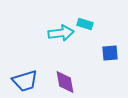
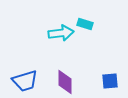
blue square: moved 28 px down
purple diamond: rotated 10 degrees clockwise
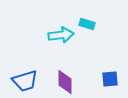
cyan rectangle: moved 2 px right
cyan arrow: moved 2 px down
blue square: moved 2 px up
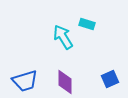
cyan arrow: moved 2 px right, 2 px down; rotated 115 degrees counterclockwise
blue square: rotated 18 degrees counterclockwise
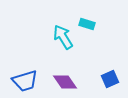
purple diamond: rotated 35 degrees counterclockwise
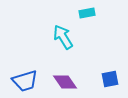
cyan rectangle: moved 11 px up; rotated 28 degrees counterclockwise
blue square: rotated 12 degrees clockwise
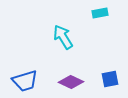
cyan rectangle: moved 13 px right
purple diamond: moved 6 px right; rotated 30 degrees counterclockwise
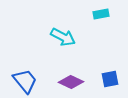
cyan rectangle: moved 1 px right, 1 px down
cyan arrow: rotated 150 degrees clockwise
blue trapezoid: rotated 112 degrees counterclockwise
